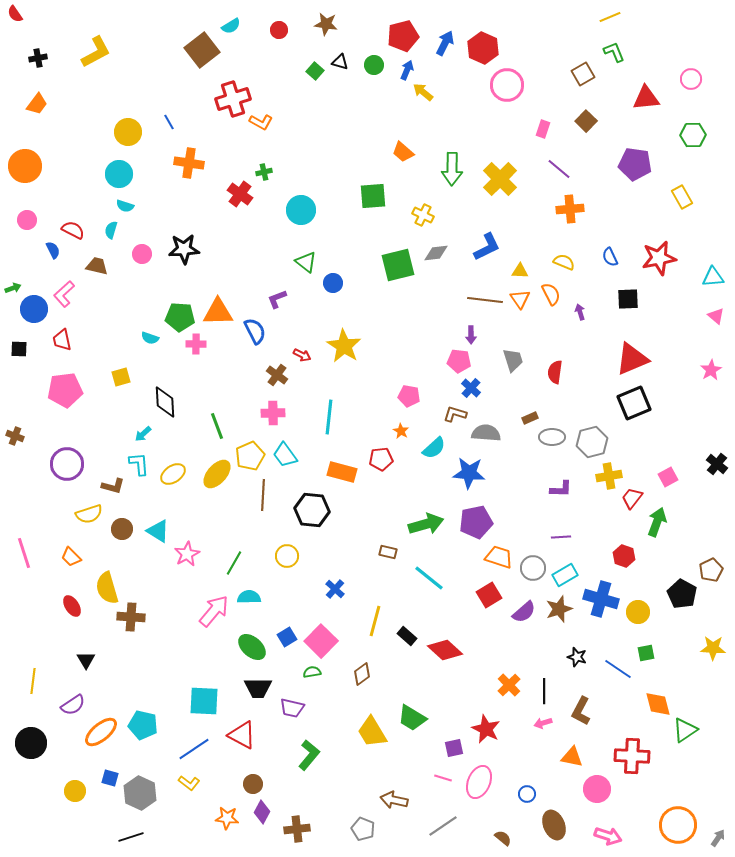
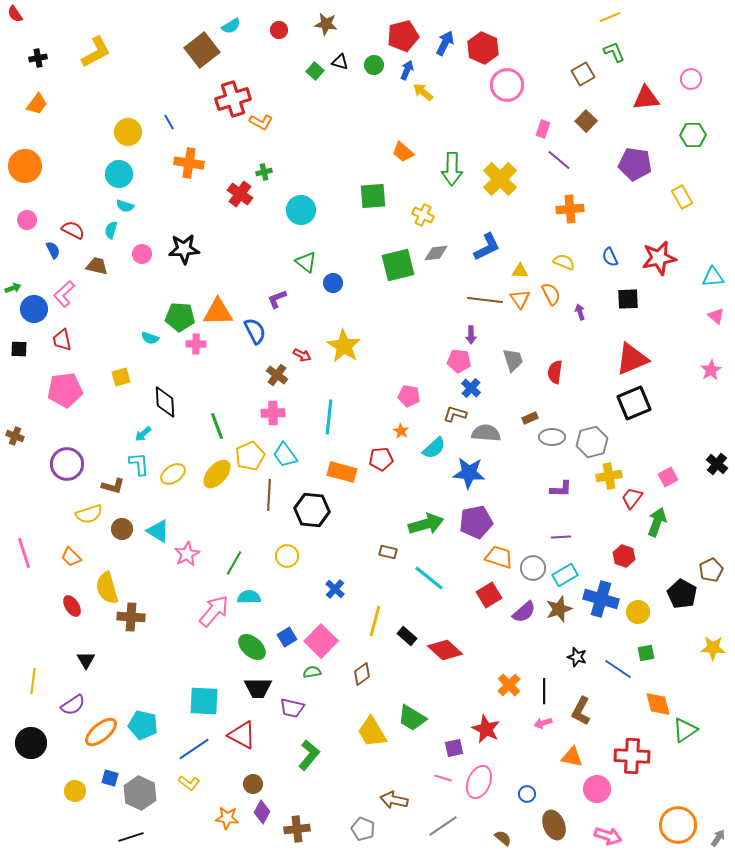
purple line at (559, 169): moved 9 px up
brown line at (263, 495): moved 6 px right
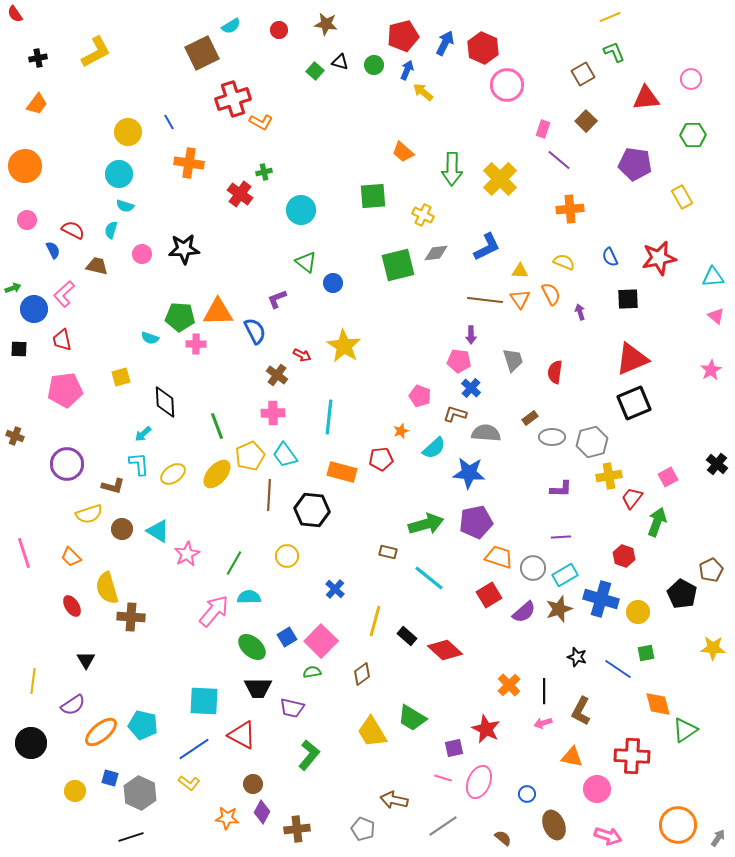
brown square at (202, 50): moved 3 px down; rotated 12 degrees clockwise
pink pentagon at (409, 396): moved 11 px right; rotated 10 degrees clockwise
brown rectangle at (530, 418): rotated 14 degrees counterclockwise
orange star at (401, 431): rotated 21 degrees clockwise
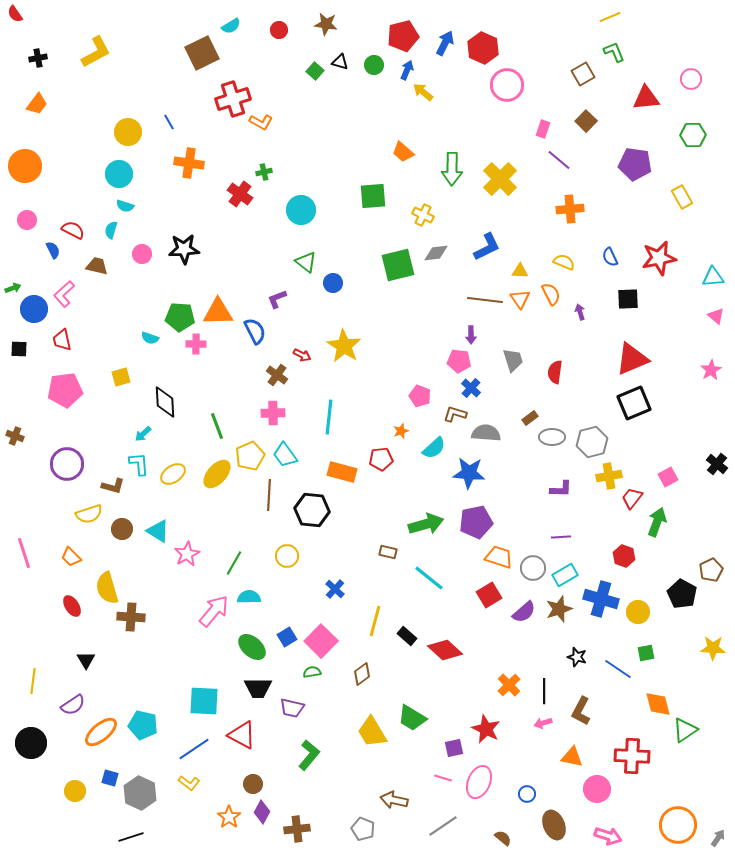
orange star at (227, 818): moved 2 px right, 1 px up; rotated 30 degrees clockwise
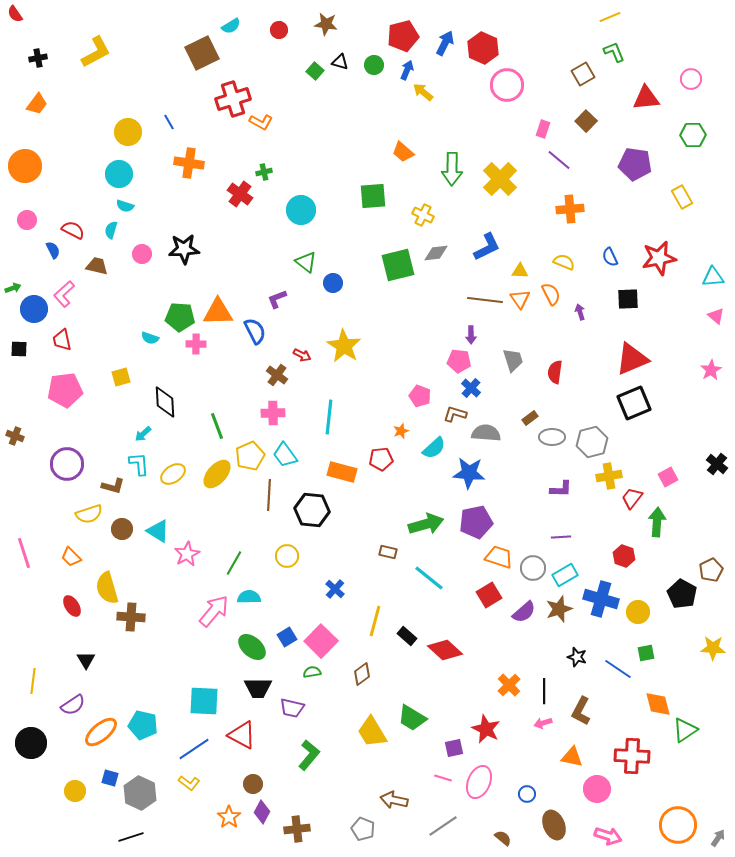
green arrow at (657, 522): rotated 16 degrees counterclockwise
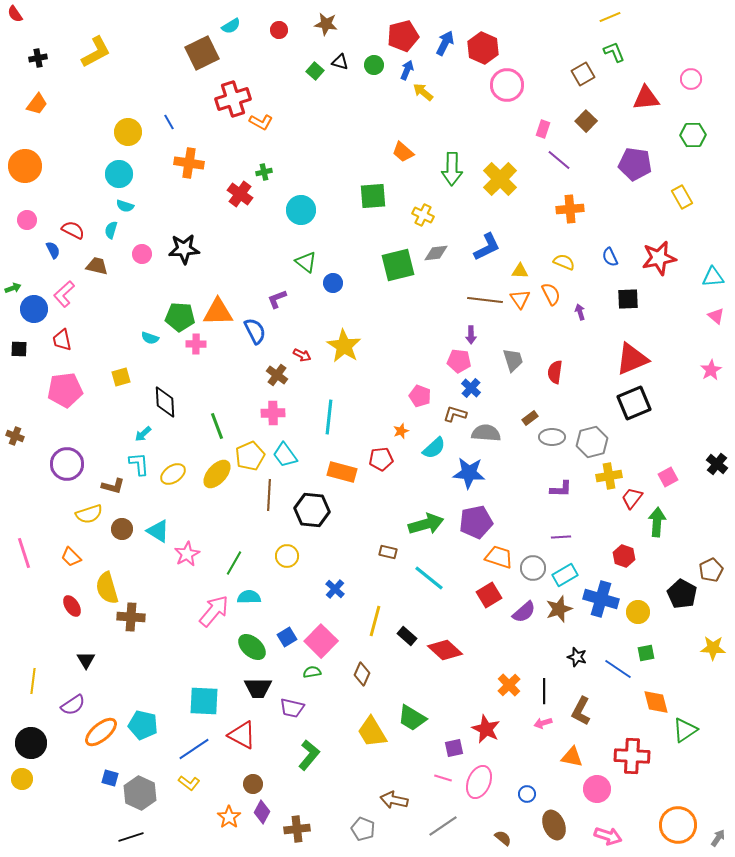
brown diamond at (362, 674): rotated 30 degrees counterclockwise
orange diamond at (658, 704): moved 2 px left, 2 px up
yellow circle at (75, 791): moved 53 px left, 12 px up
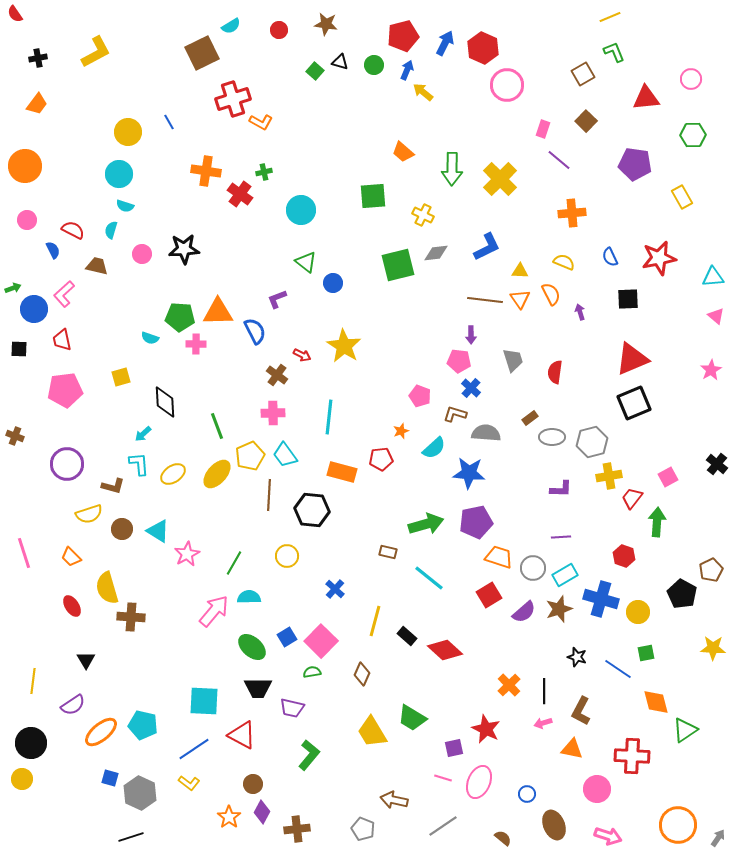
orange cross at (189, 163): moved 17 px right, 8 px down
orange cross at (570, 209): moved 2 px right, 4 px down
orange triangle at (572, 757): moved 8 px up
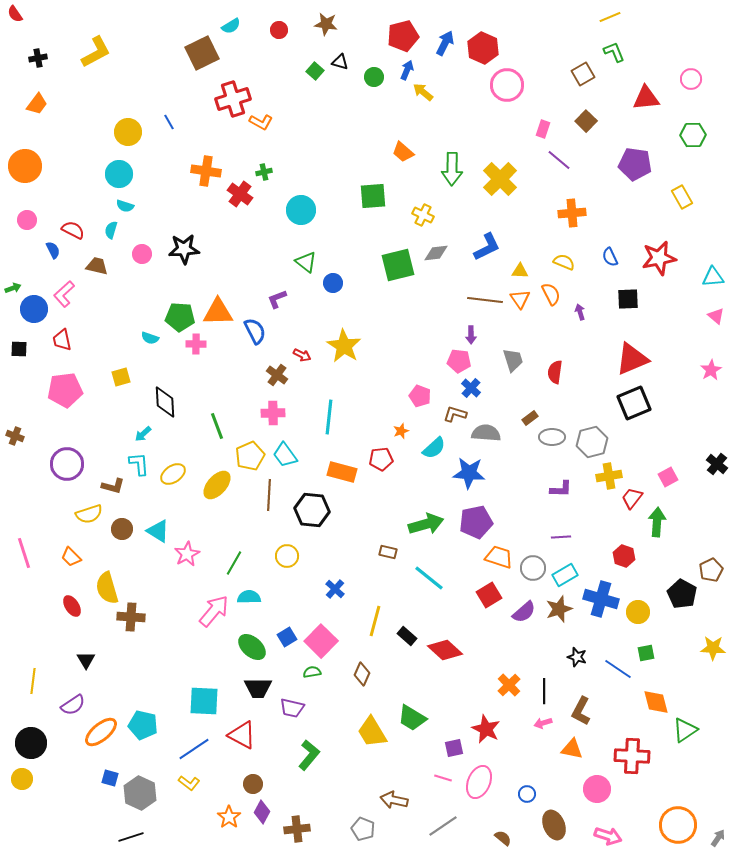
green circle at (374, 65): moved 12 px down
yellow ellipse at (217, 474): moved 11 px down
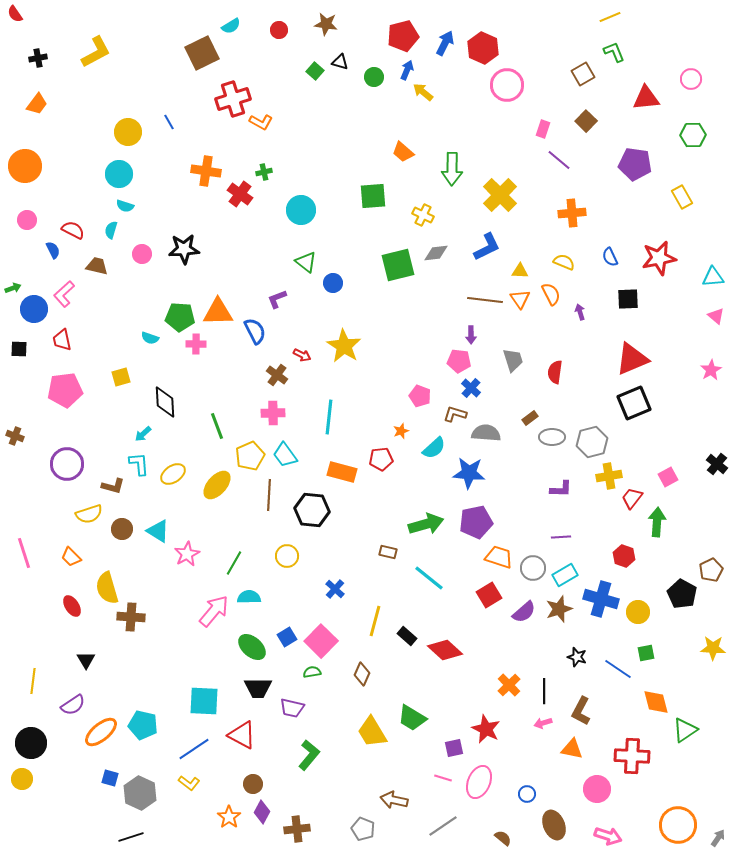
yellow cross at (500, 179): moved 16 px down
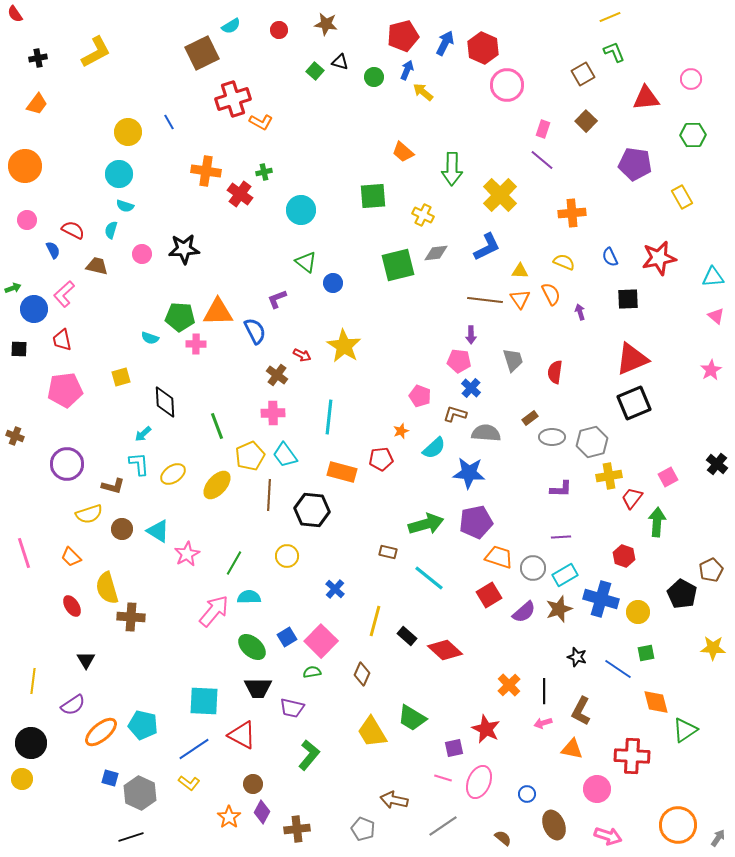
purple line at (559, 160): moved 17 px left
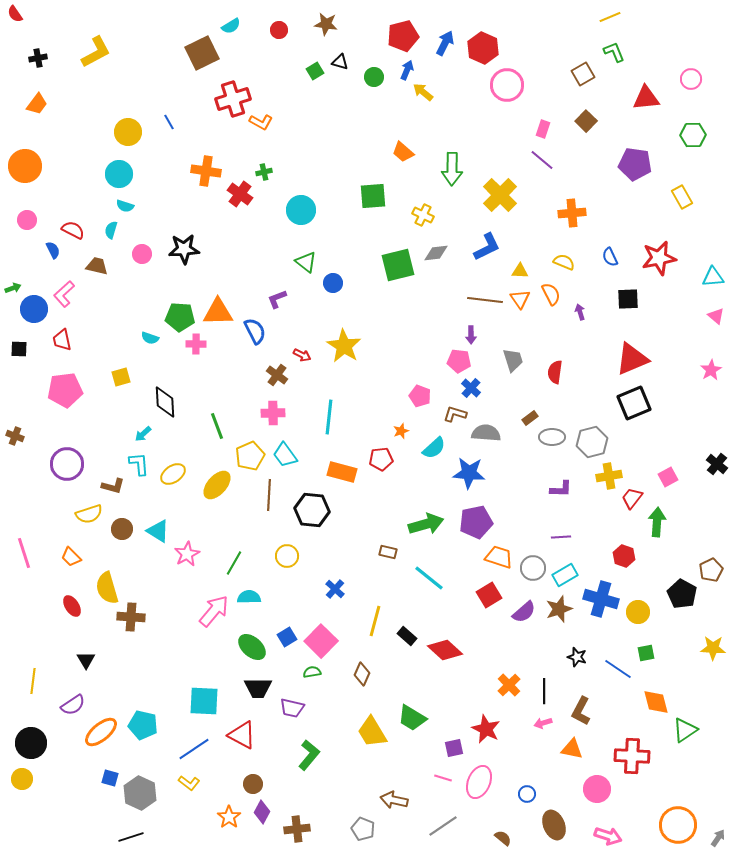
green square at (315, 71): rotated 18 degrees clockwise
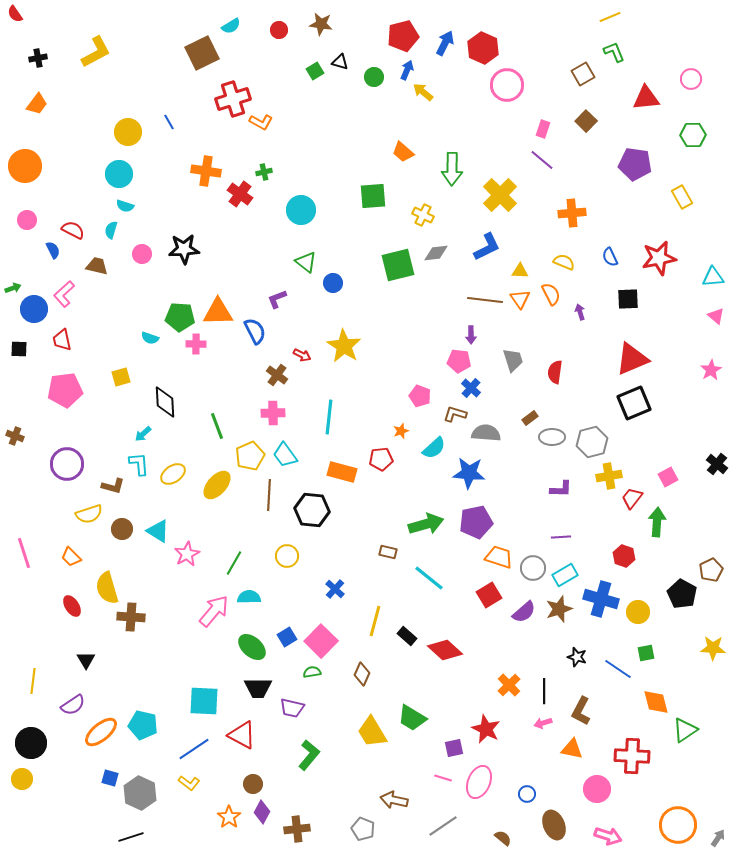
brown star at (326, 24): moved 5 px left
